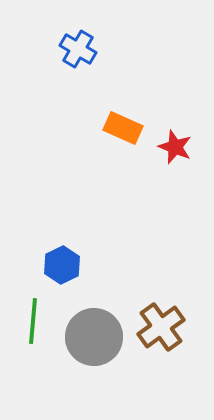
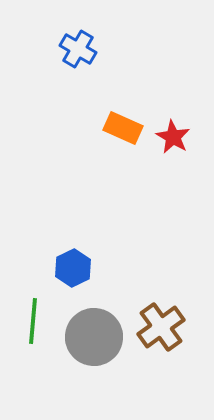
red star: moved 2 px left, 10 px up; rotated 8 degrees clockwise
blue hexagon: moved 11 px right, 3 px down
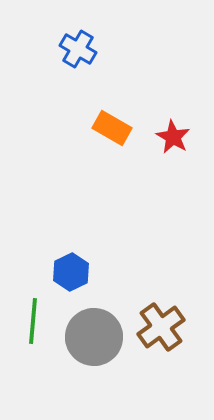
orange rectangle: moved 11 px left; rotated 6 degrees clockwise
blue hexagon: moved 2 px left, 4 px down
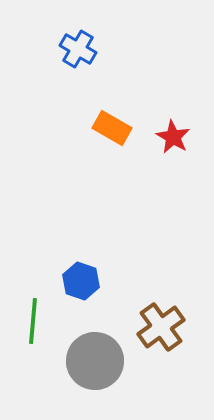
blue hexagon: moved 10 px right, 9 px down; rotated 15 degrees counterclockwise
gray circle: moved 1 px right, 24 px down
